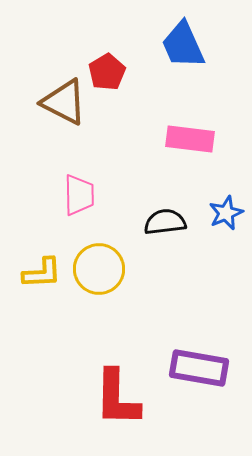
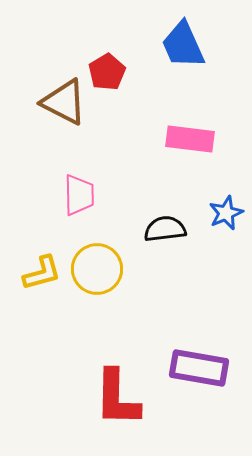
black semicircle: moved 7 px down
yellow circle: moved 2 px left
yellow L-shape: rotated 12 degrees counterclockwise
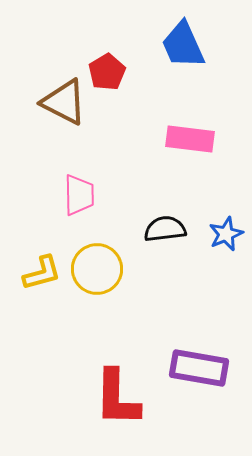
blue star: moved 21 px down
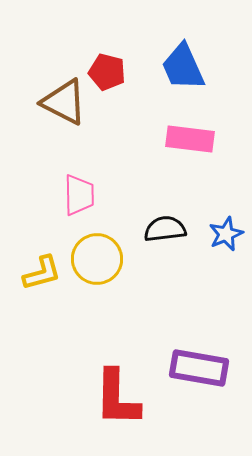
blue trapezoid: moved 22 px down
red pentagon: rotated 27 degrees counterclockwise
yellow circle: moved 10 px up
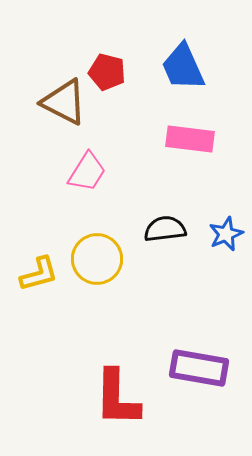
pink trapezoid: moved 8 px right, 23 px up; rotated 33 degrees clockwise
yellow L-shape: moved 3 px left, 1 px down
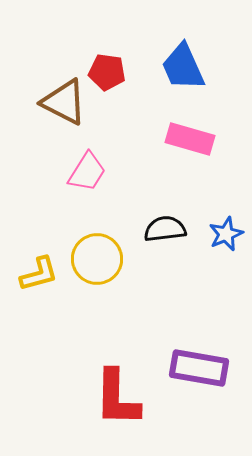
red pentagon: rotated 6 degrees counterclockwise
pink rectangle: rotated 9 degrees clockwise
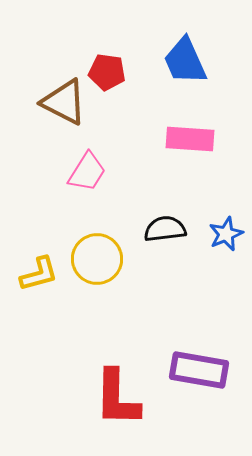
blue trapezoid: moved 2 px right, 6 px up
pink rectangle: rotated 12 degrees counterclockwise
purple rectangle: moved 2 px down
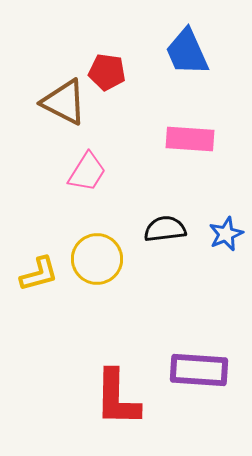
blue trapezoid: moved 2 px right, 9 px up
purple rectangle: rotated 6 degrees counterclockwise
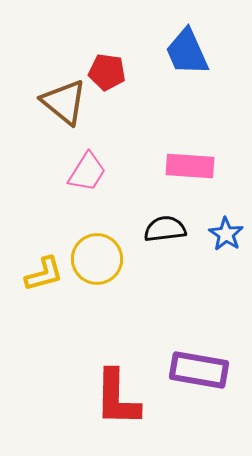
brown triangle: rotated 12 degrees clockwise
pink rectangle: moved 27 px down
blue star: rotated 16 degrees counterclockwise
yellow L-shape: moved 5 px right
purple rectangle: rotated 6 degrees clockwise
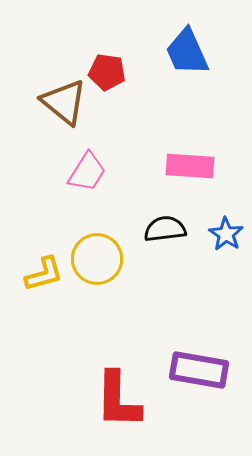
red L-shape: moved 1 px right, 2 px down
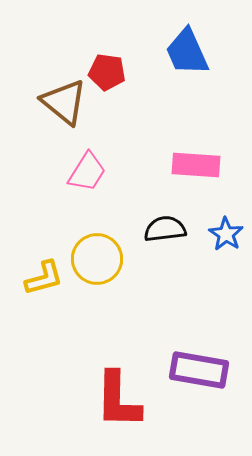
pink rectangle: moved 6 px right, 1 px up
yellow L-shape: moved 4 px down
